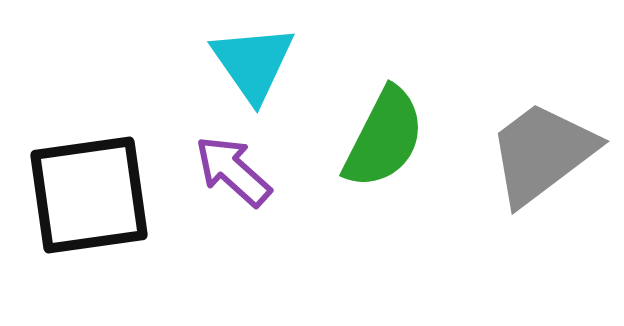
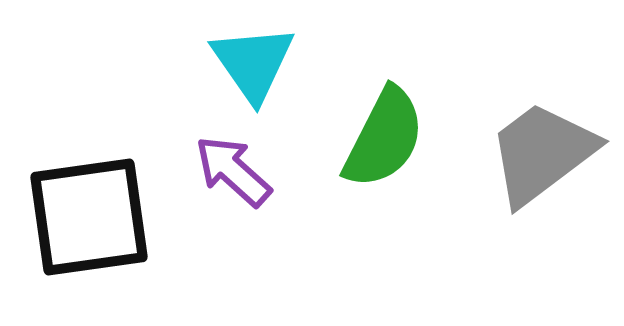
black square: moved 22 px down
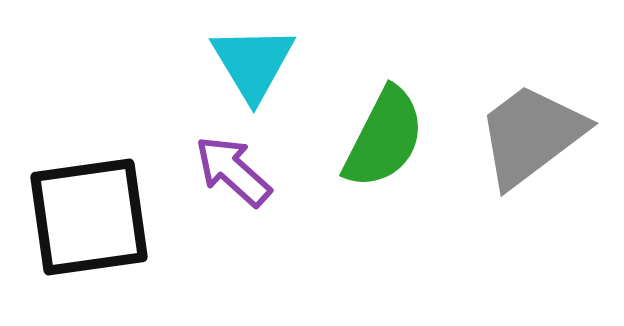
cyan triangle: rotated 4 degrees clockwise
gray trapezoid: moved 11 px left, 18 px up
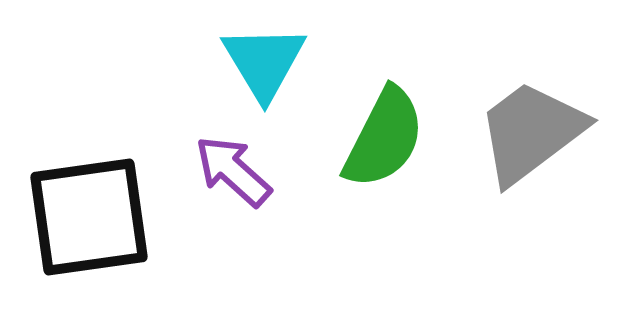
cyan triangle: moved 11 px right, 1 px up
gray trapezoid: moved 3 px up
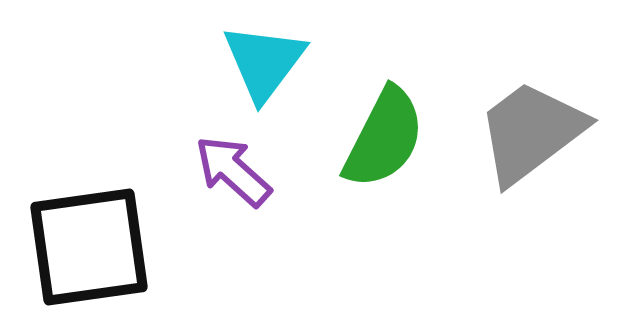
cyan triangle: rotated 8 degrees clockwise
black square: moved 30 px down
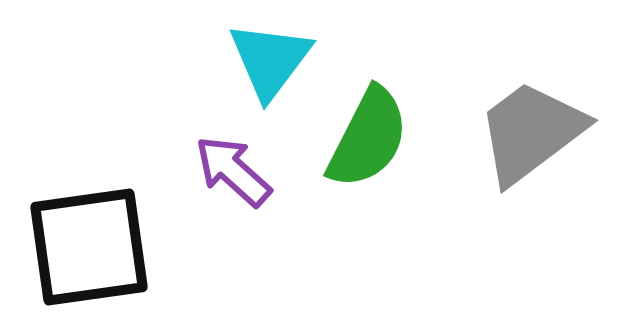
cyan triangle: moved 6 px right, 2 px up
green semicircle: moved 16 px left
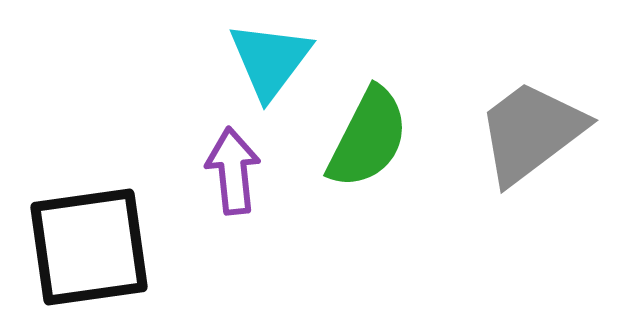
purple arrow: rotated 42 degrees clockwise
